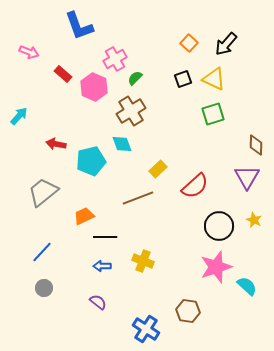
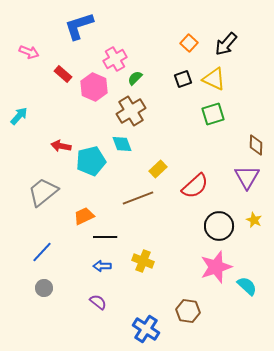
blue L-shape: rotated 92 degrees clockwise
red arrow: moved 5 px right, 2 px down
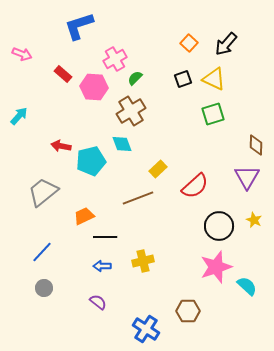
pink arrow: moved 7 px left, 2 px down
pink hexagon: rotated 20 degrees counterclockwise
yellow cross: rotated 35 degrees counterclockwise
brown hexagon: rotated 10 degrees counterclockwise
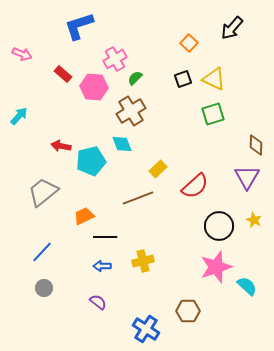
black arrow: moved 6 px right, 16 px up
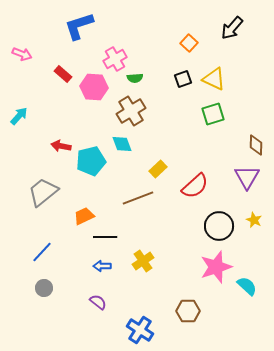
green semicircle: rotated 140 degrees counterclockwise
yellow cross: rotated 20 degrees counterclockwise
blue cross: moved 6 px left, 1 px down
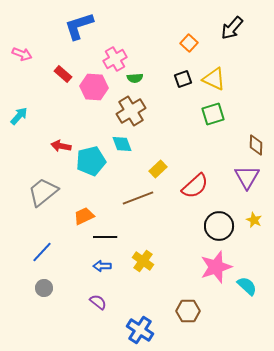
yellow cross: rotated 20 degrees counterclockwise
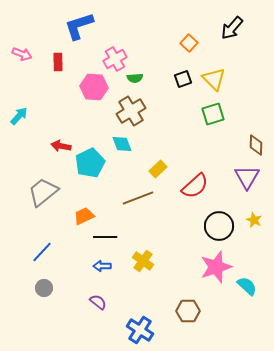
red rectangle: moved 5 px left, 12 px up; rotated 48 degrees clockwise
yellow triangle: rotated 20 degrees clockwise
cyan pentagon: moved 1 px left, 2 px down; rotated 12 degrees counterclockwise
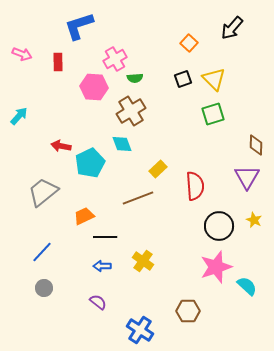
red semicircle: rotated 52 degrees counterclockwise
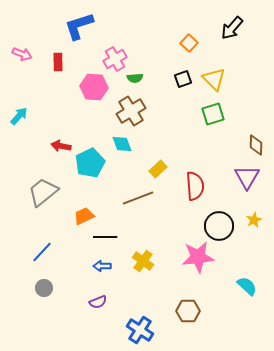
yellow star: rotated 21 degrees clockwise
pink star: moved 18 px left, 10 px up; rotated 12 degrees clockwise
purple semicircle: rotated 120 degrees clockwise
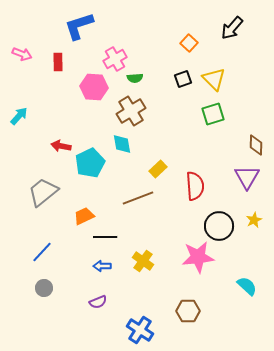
cyan diamond: rotated 10 degrees clockwise
